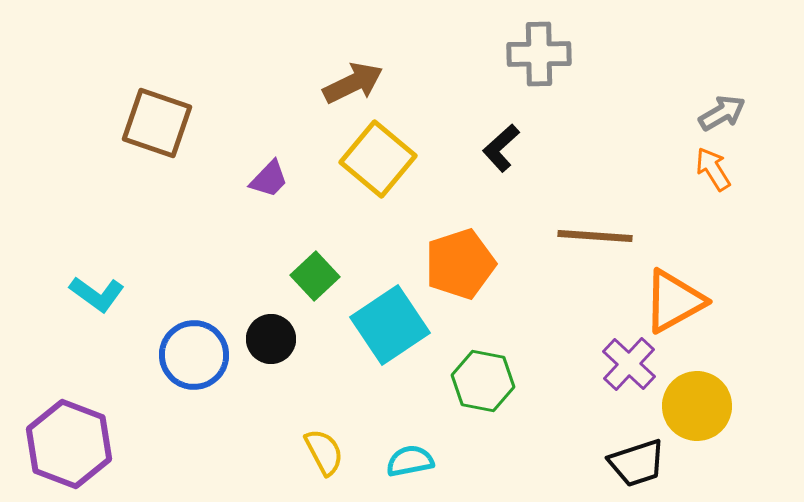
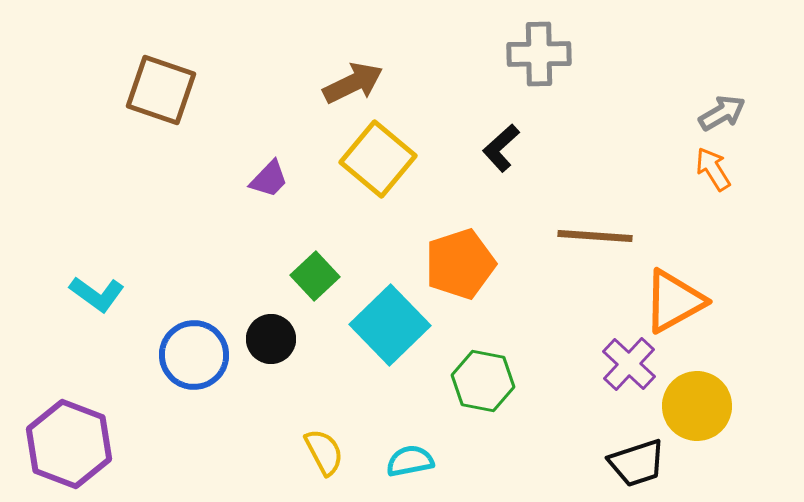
brown square: moved 4 px right, 33 px up
cyan square: rotated 10 degrees counterclockwise
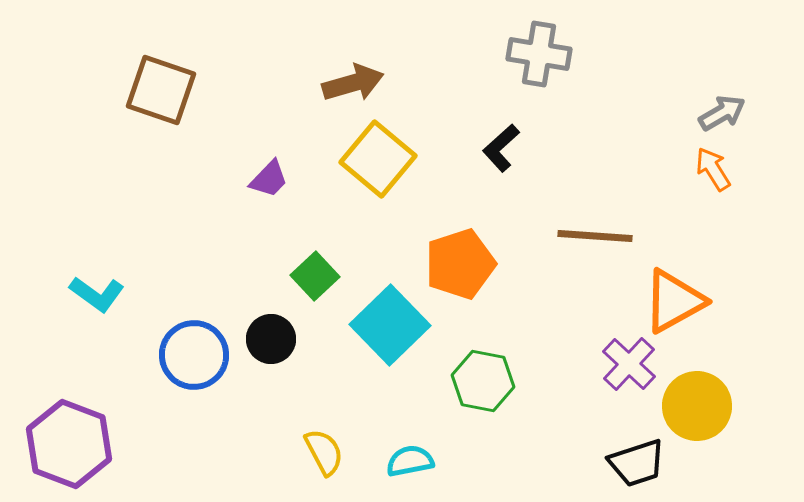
gray cross: rotated 10 degrees clockwise
brown arrow: rotated 10 degrees clockwise
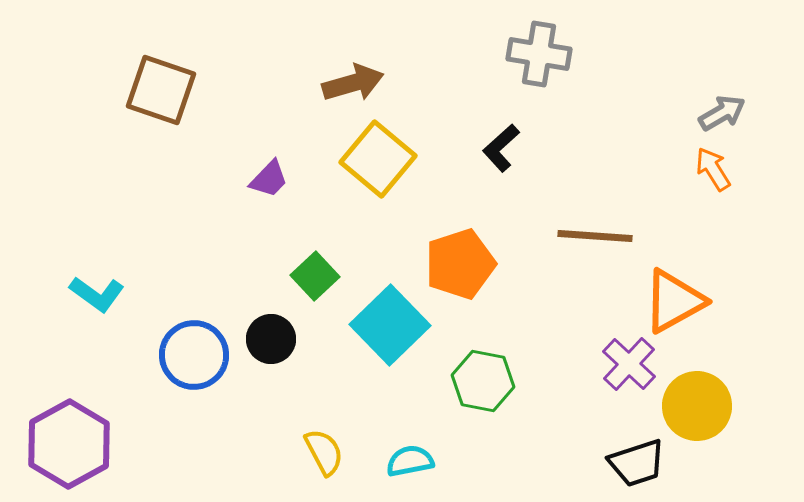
purple hexagon: rotated 10 degrees clockwise
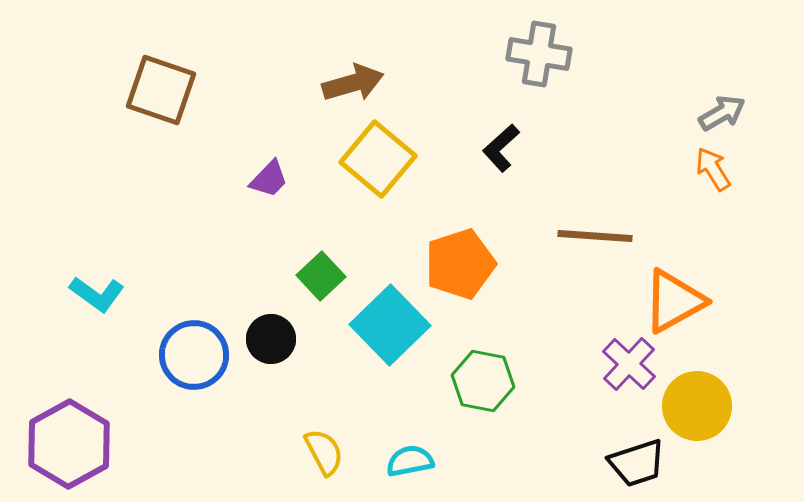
green square: moved 6 px right
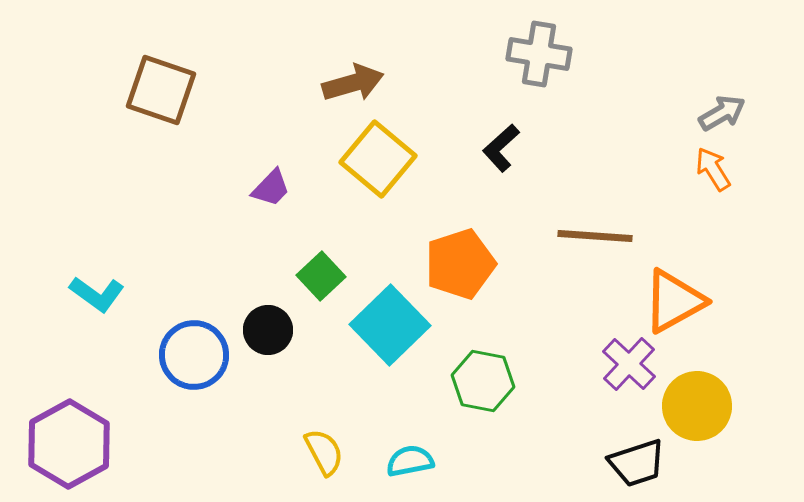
purple trapezoid: moved 2 px right, 9 px down
black circle: moved 3 px left, 9 px up
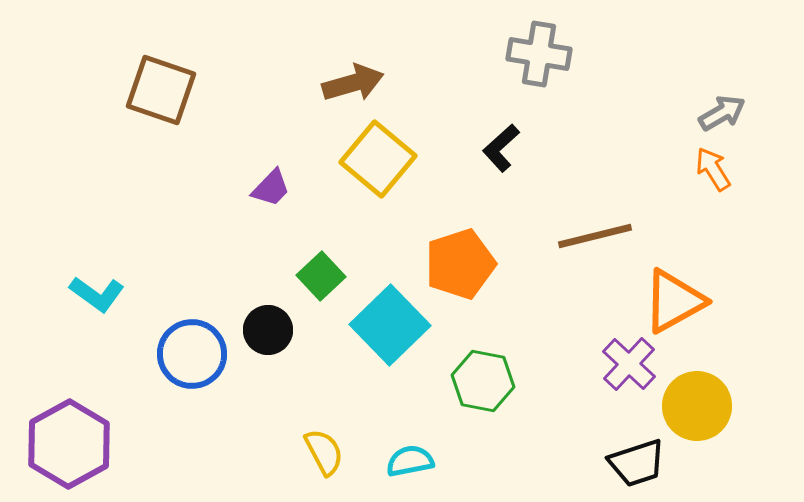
brown line: rotated 18 degrees counterclockwise
blue circle: moved 2 px left, 1 px up
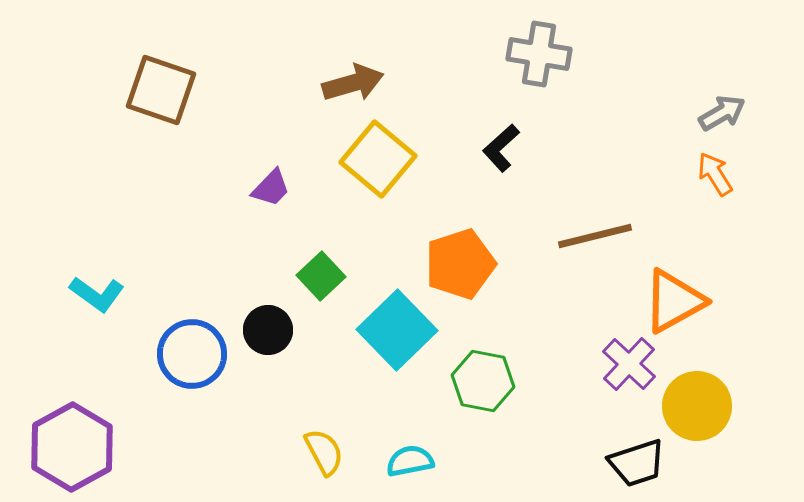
orange arrow: moved 2 px right, 5 px down
cyan square: moved 7 px right, 5 px down
purple hexagon: moved 3 px right, 3 px down
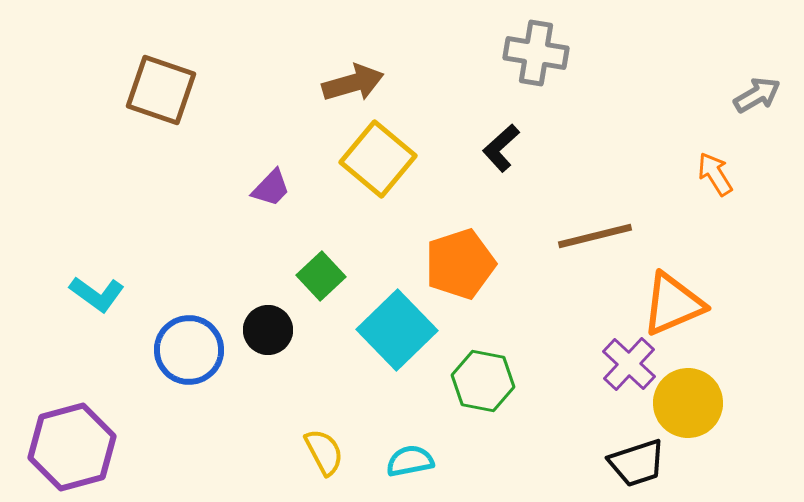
gray cross: moved 3 px left, 1 px up
gray arrow: moved 35 px right, 18 px up
orange triangle: moved 1 px left, 3 px down; rotated 6 degrees clockwise
blue circle: moved 3 px left, 4 px up
yellow circle: moved 9 px left, 3 px up
purple hexagon: rotated 14 degrees clockwise
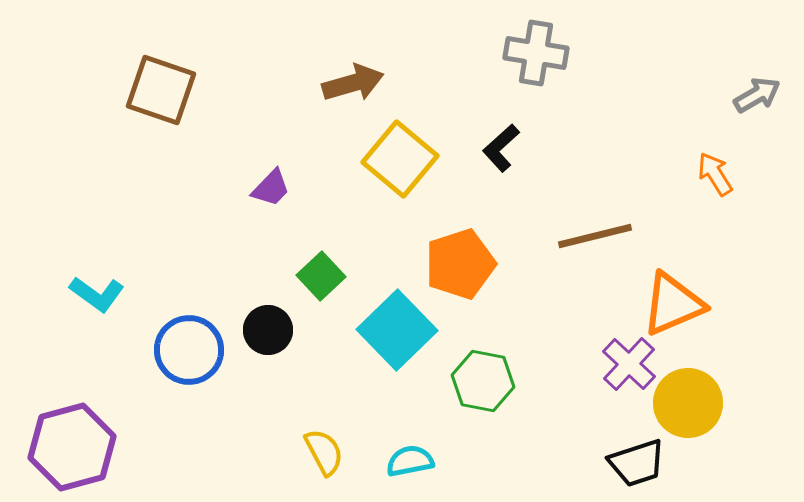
yellow square: moved 22 px right
